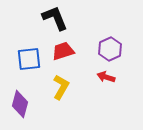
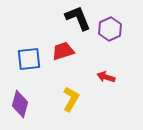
black L-shape: moved 23 px right
purple hexagon: moved 20 px up
yellow L-shape: moved 10 px right, 12 px down
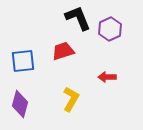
blue square: moved 6 px left, 2 px down
red arrow: moved 1 px right; rotated 18 degrees counterclockwise
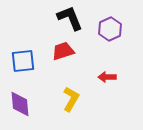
black L-shape: moved 8 px left
purple diamond: rotated 20 degrees counterclockwise
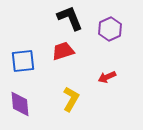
red arrow: rotated 24 degrees counterclockwise
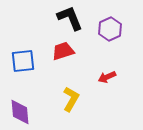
purple diamond: moved 8 px down
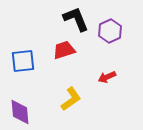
black L-shape: moved 6 px right, 1 px down
purple hexagon: moved 2 px down
red trapezoid: moved 1 px right, 1 px up
yellow L-shape: rotated 25 degrees clockwise
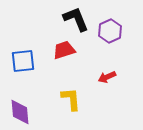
yellow L-shape: rotated 60 degrees counterclockwise
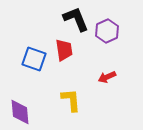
purple hexagon: moved 3 px left
red trapezoid: rotated 100 degrees clockwise
blue square: moved 11 px right, 2 px up; rotated 25 degrees clockwise
yellow L-shape: moved 1 px down
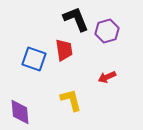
purple hexagon: rotated 10 degrees clockwise
yellow L-shape: rotated 10 degrees counterclockwise
